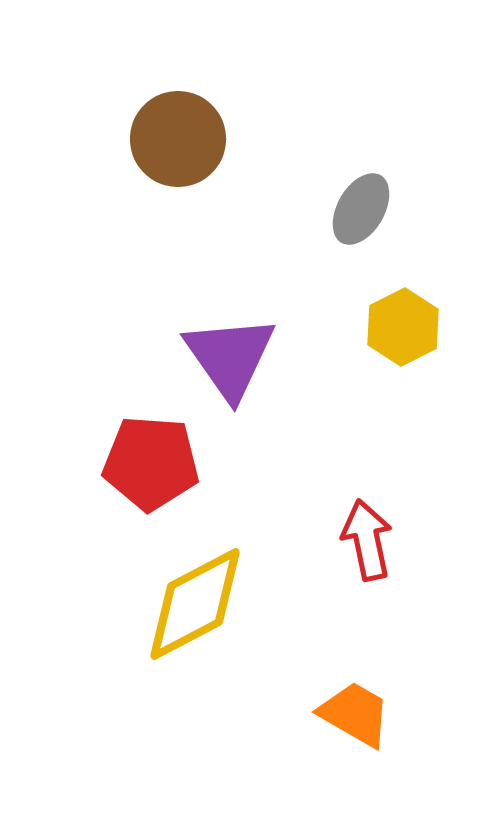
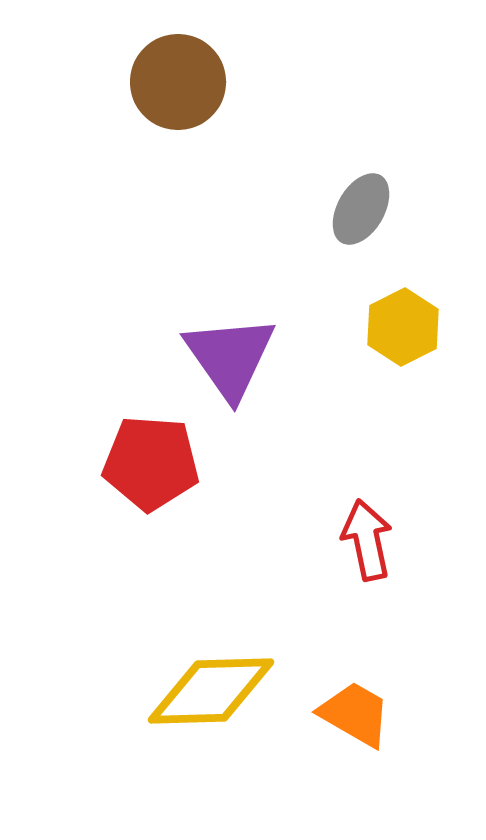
brown circle: moved 57 px up
yellow diamond: moved 16 px right, 87 px down; rotated 26 degrees clockwise
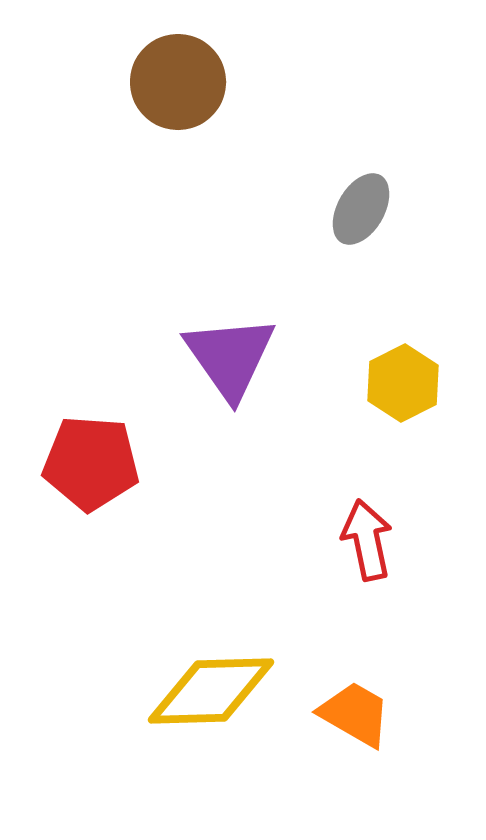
yellow hexagon: moved 56 px down
red pentagon: moved 60 px left
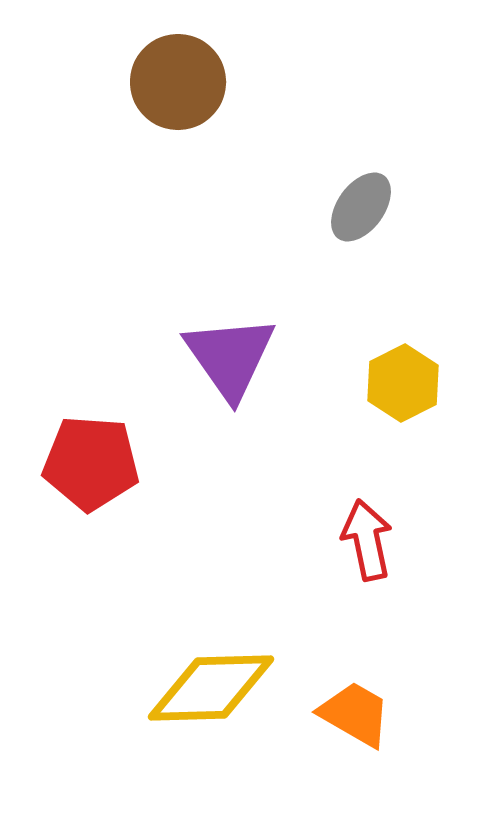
gray ellipse: moved 2 px up; rotated 6 degrees clockwise
yellow diamond: moved 3 px up
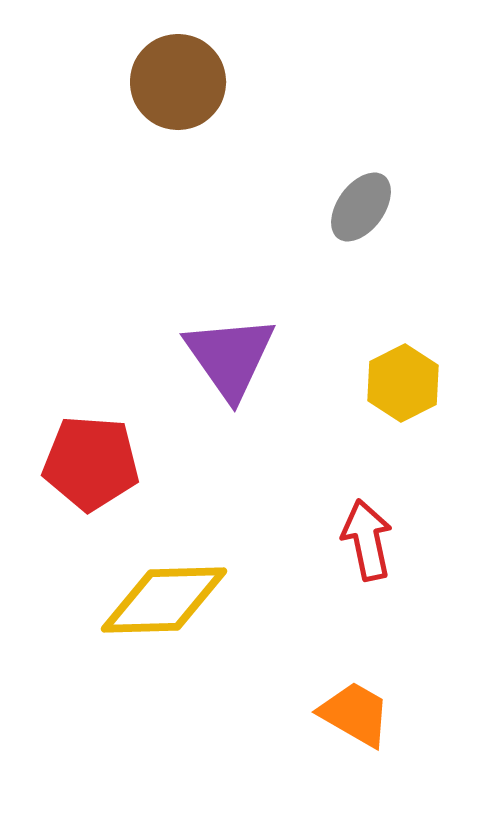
yellow diamond: moved 47 px left, 88 px up
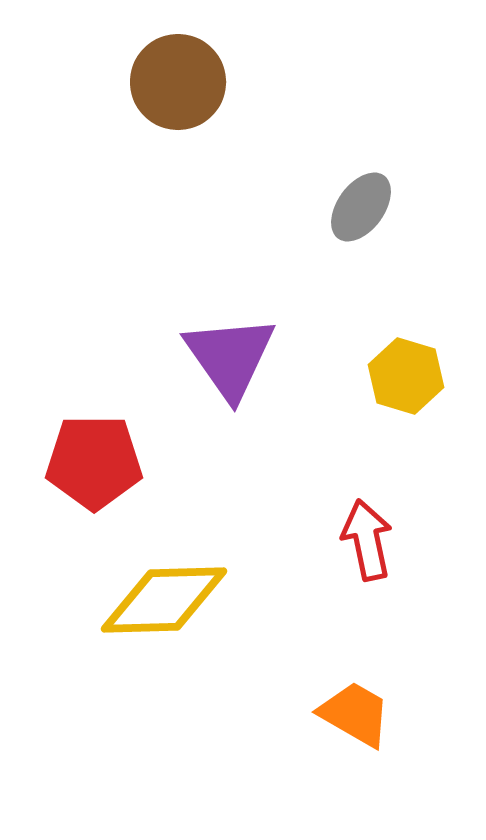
yellow hexagon: moved 3 px right, 7 px up; rotated 16 degrees counterclockwise
red pentagon: moved 3 px right, 1 px up; rotated 4 degrees counterclockwise
